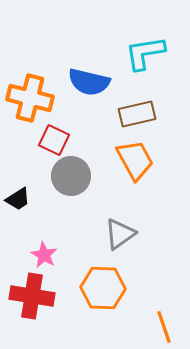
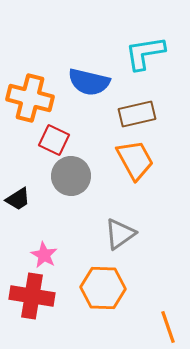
orange line: moved 4 px right
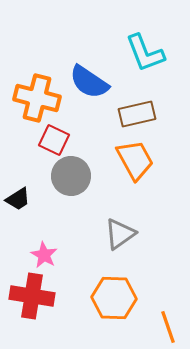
cyan L-shape: rotated 102 degrees counterclockwise
blue semicircle: rotated 21 degrees clockwise
orange cross: moved 7 px right
orange hexagon: moved 11 px right, 10 px down
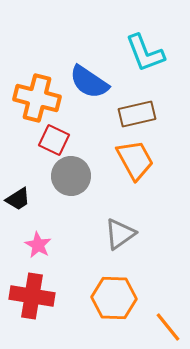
pink star: moved 6 px left, 10 px up
orange line: rotated 20 degrees counterclockwise
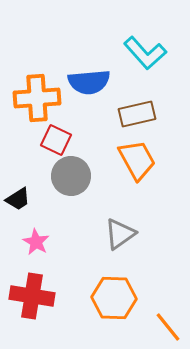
cyan L-shape: rotated 21 degrees counterclockwise
blue semicircle: rotated 39 degrees counterclockwise
orange cross: rotated 18 degrees counterclockwise
red square: moved 2 px right
orange trapezoid: moved 2 px right
pink star: moved 2 px left, 3 px up
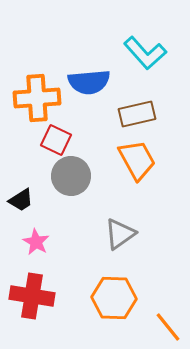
black trapezoid: moved 3 px right, 1 px down
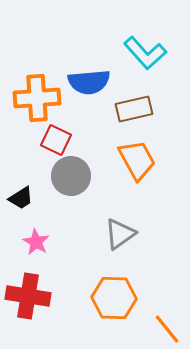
brown rectangle: moved 3 px left, 5 px up
black trapezoid: moved 2 px up
red cross: moved 4 px left
orange line: moved 1 px left, 2 px down
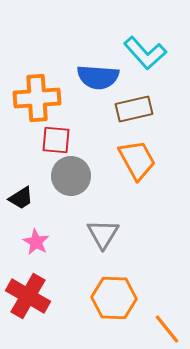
blue semicircle: moved 9 px right, 5 px up; rotated 9 degrees clockwise
red square: rotated 20 degrees counterclockwise
gray triangle: moved 17 px left; rotated 24 degrees counterclockwise
red cross: rotated 21 degrees clockwise
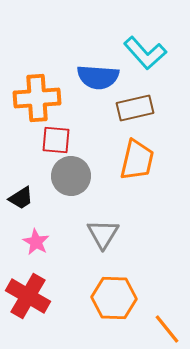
brown rectangle: moved 1 px right, 1 px up
orange trapezoid: rotated 42 degrees clockwise
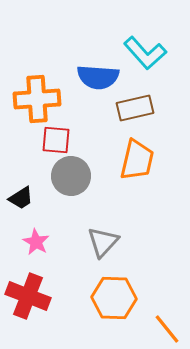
orange cross: moved 1 px down
gray triangle: moved 8 px down; rotated 12 degrees clockwise
red cross: rotated 9 degrees counterclockwise
